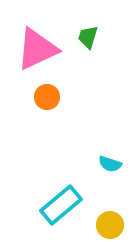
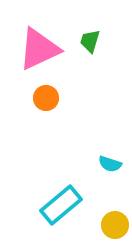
green trapezoid: moved 2 px right, 4 px down
pink triangle: moved 2 px right
orange circle: moved 1 px left, 1 px down
yellow circle: moved 5 px right
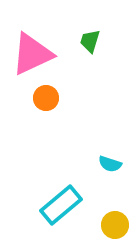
pink triangle: moved 7 px left, 5 px down
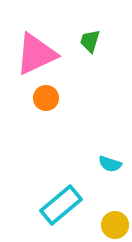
pink triangle: moved 4 px right
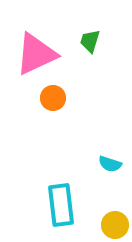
orange circle: moved 7 px right
cyan rectangle: rotated 57 degrees counterclockwise
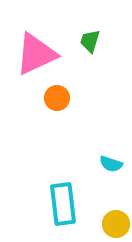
orange circle: moved 4 px right
cyan semicircle: moved 1 px right
cyan rectangle: moved 2 px right, 1 px up
yellow circle: moved 1 px right, 1 px up
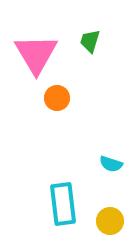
pink triangle: rotated 36 degrees counterclockwise
yellow circle: moved 6 px left, 3 px up
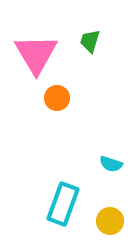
cyan rectangle: rotated 27 degrees clockwise
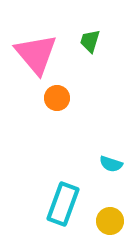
pink triangle: rotated 9 degrees counterclockwise
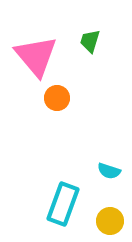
pink triangle: moved 2 px down
cyan semicircle: moved 2 px left, 7 px down
